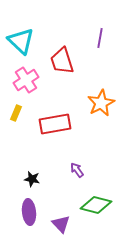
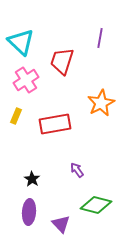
cyan triangle: moved 1 px down
red trapezoid: rotated 36 degrees clockwise
yellow rectangle: moved 3 px down
black star: rotated 21 degrees clockwise
purple ellipse: rotated 10 degrees clockwise
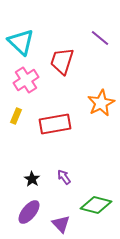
purple line: rotated 60 degrees counterclockwise
purple arrow: moved 13 px left, 7 px down
purple ellipse: rotated 35 degrees clockwise
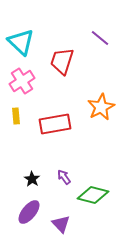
pink cross: moved 4 px left, 1 px down
orange star: moved 4 px down
yellow rectangle: rotated 28 degrees counterclockwise
green diamond: moved 3 px left, 10 px up
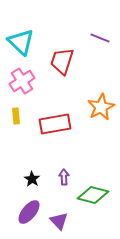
purple line: rotated 18 degrees counterclockwise
purple arrow: rotated 35 degrees clockwise
purple triangle: moved 2 px left, 3 px up
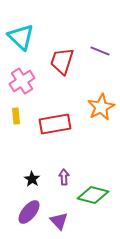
purple line: moved 13 px down
cyan triangle: moved 5 px up
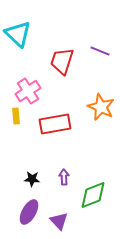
cyan triangle: moved 3 px left, 3 px up
pink cross: moved 6 px right, 10 px down
orange star: rotated 20 degrees counterclockwise
black star: rotated 28 degrees counterclockwise
green diamond: rotated 36 degrees counterclockwise
purple ellipse: rotated 10 degrees counterclockwise
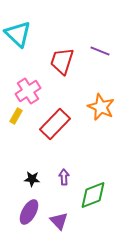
yellow rectangle: rotated 35 degrees clockwise
red rectangle: rotated 36 degrees counterclockwise
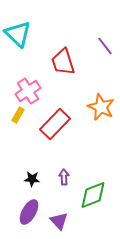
purple line: moved 5 px right, 5 px up; rotated 30 degrees clockwise
red trapezoid: moved 1 px right, 1 px down; rotated 36 degrees counterclockwise
yellow rectangle: moved 2 px right, 1 px up
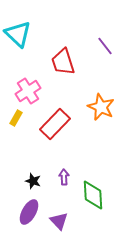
yellow rectangle: moved 2 px left, 3 px down
black star: moved 1 px right, 2 px down; rotated 14 degrees clockwise
green diamond: rotated 72 degrees counterclockwise
